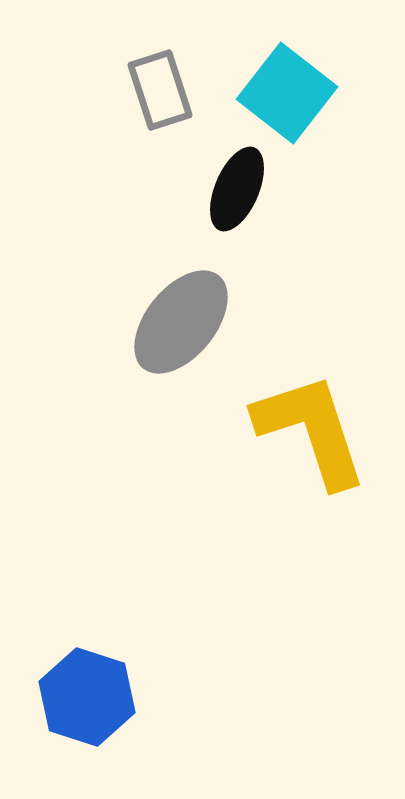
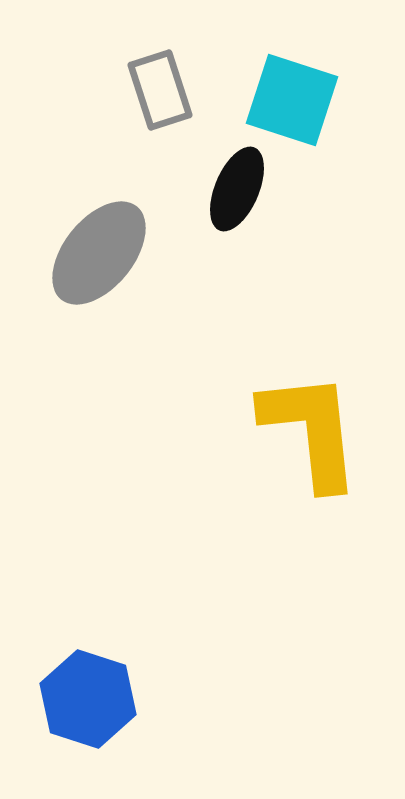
cyan square: moved 5 px right, 7 px down; rotated 20 degrees counterclockwise
gray ellipse: moved 82 px left, 69 px up
yellow L-shape: rotated 12 degrees clockwise
blue hexagon: moved 1 px right, 2 px down
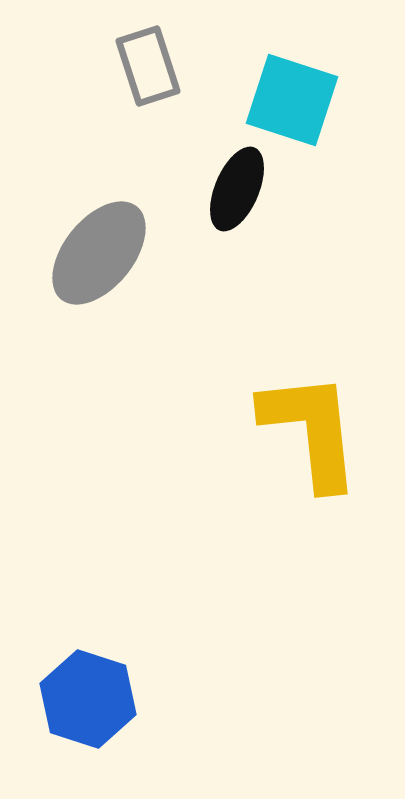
gray rectangle: moved 12 px left, 24 px up
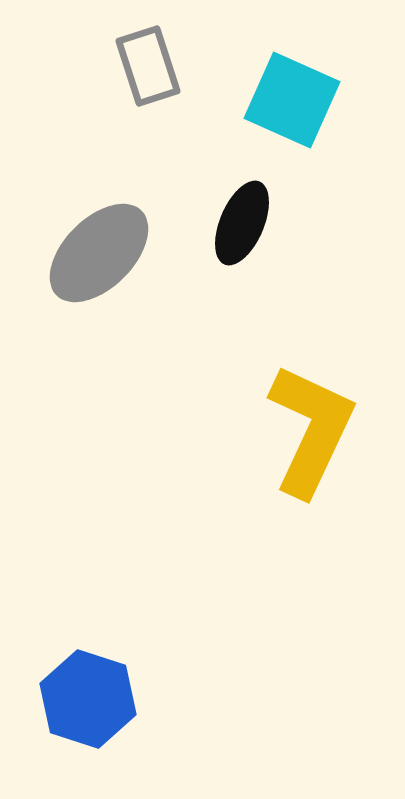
cyan square: rotated 6 degrees clockwise
black ellipse: moved 5 px right, 34 px down
gray ellipse: rotated 6 degrees clockwise
yellow L-shape: rotated 31 degrees clockwise
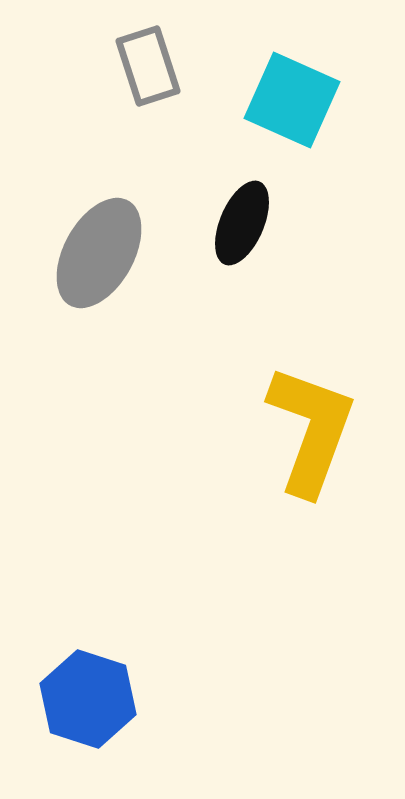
gray ellipse: rotated 16 degrees counterclockwise
yellow L-shape: rotated 5 degrees counterclockwise
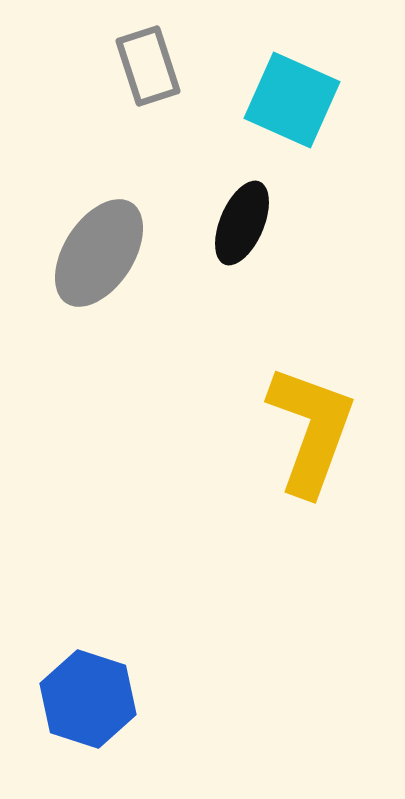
gray ellipse: rotated 4 degrees clockwise
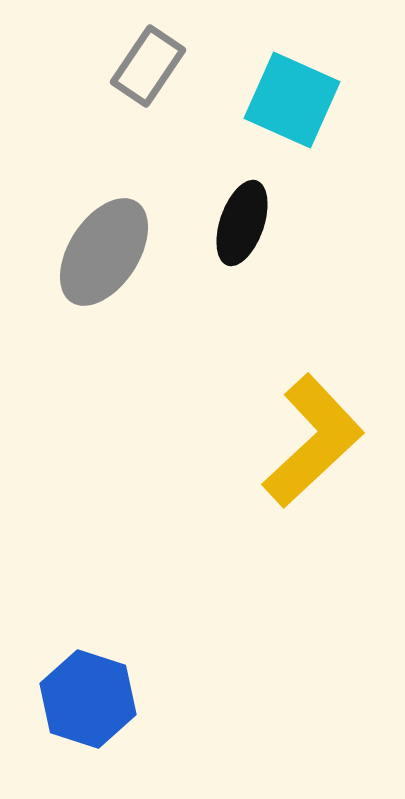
gray rectangle: rotated 52 degrees clockwise
black ellipse: rotated 4 degrees counterclockwise
gray ellipse: moved 5 px right, 1 px up
yellow L-shape: moved 2 px right, 11 px down; rotated 27 degrees clockwise
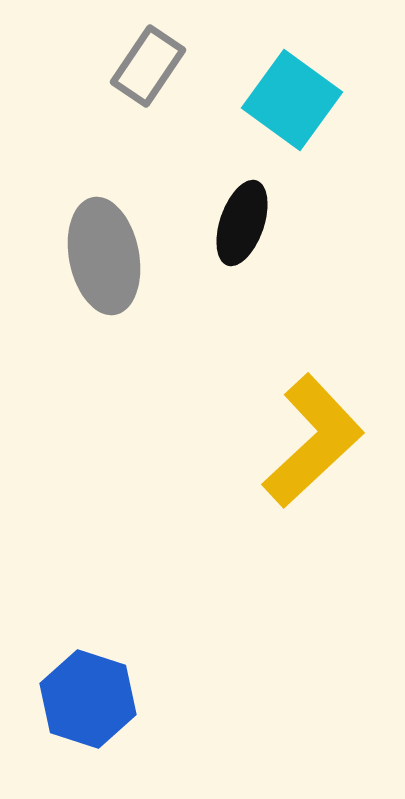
cyan square: rotated 12 degrees clockwise
gray ellipse: moved 4 px down; rotated 44 degrees counterclockwise
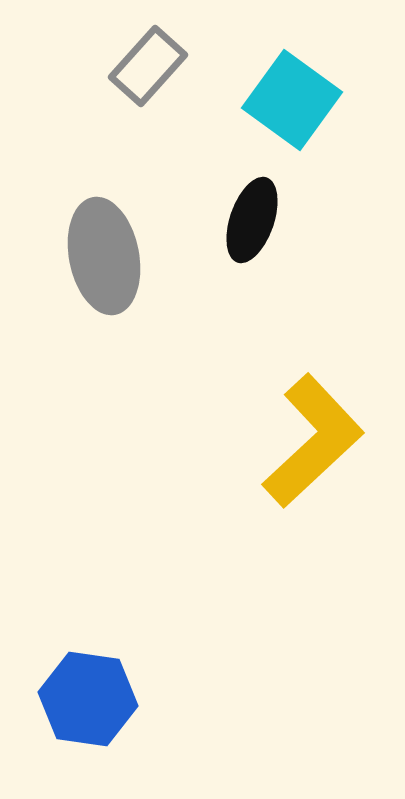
gray rectangle: rotated 8 degrees clockwise
black ellipse: moved 10 px right, 3 px up
blue hexagon: rotated 10 degrees counterclockwise
